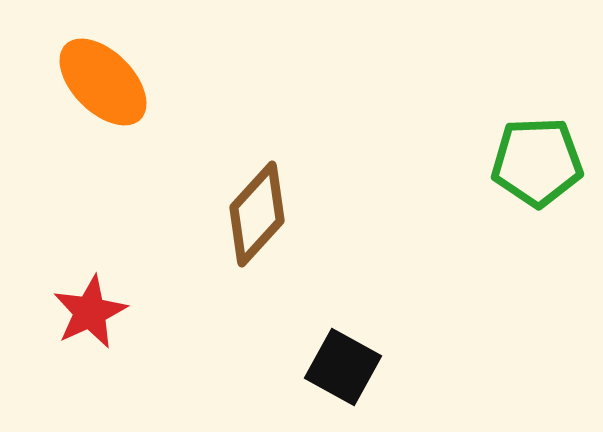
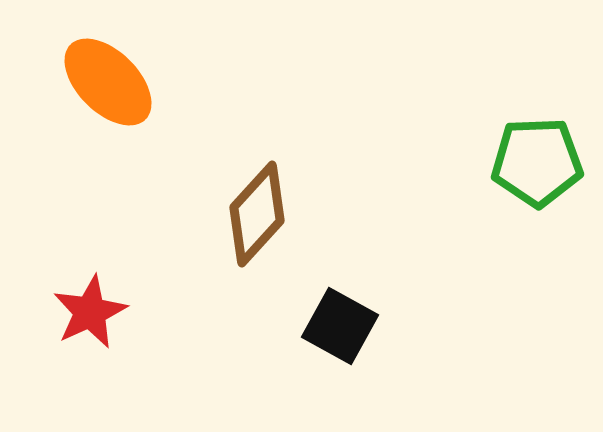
orange ellipse: moved 5 px right
black square: moved 3 px left, 41 px up
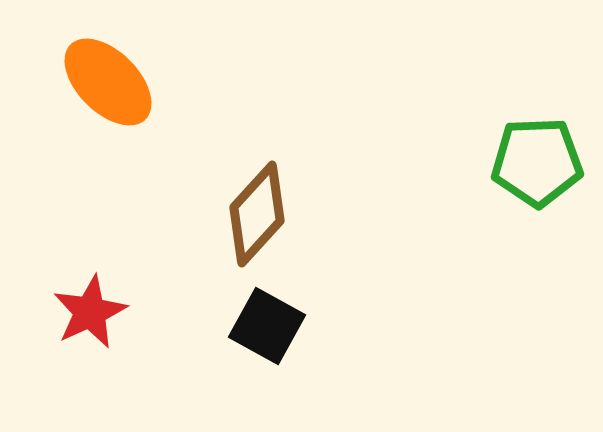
black square: moved 73 px left
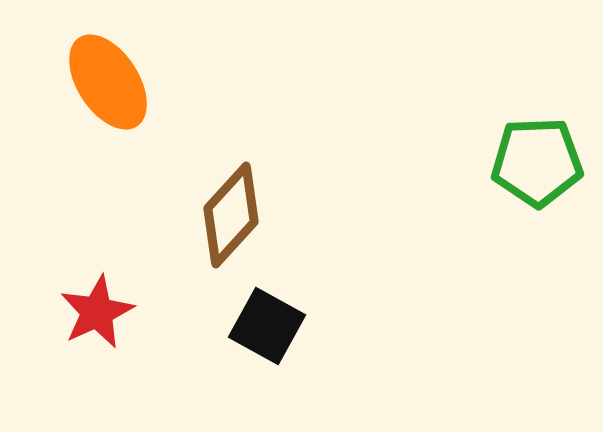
orange ellipse: rotated 12 degrees clockwise
brown diamond: moved 26 px left, 1 px down
red star: moved 7 px right
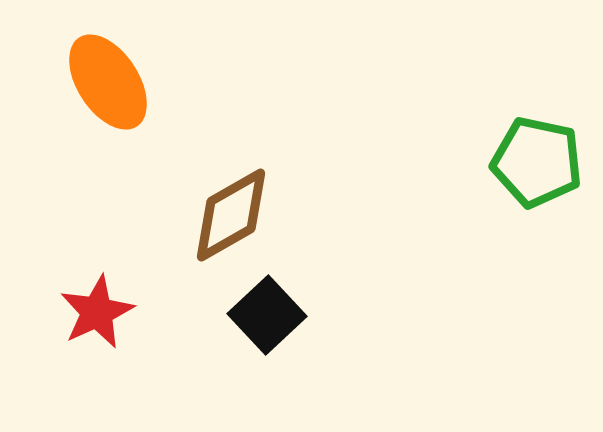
green pentagon: rotated 14 degrees clockwise
brown diamond: rotated 18 degrees clockwise
black square: moved 11 px up; rotated 18 degrees clockwise
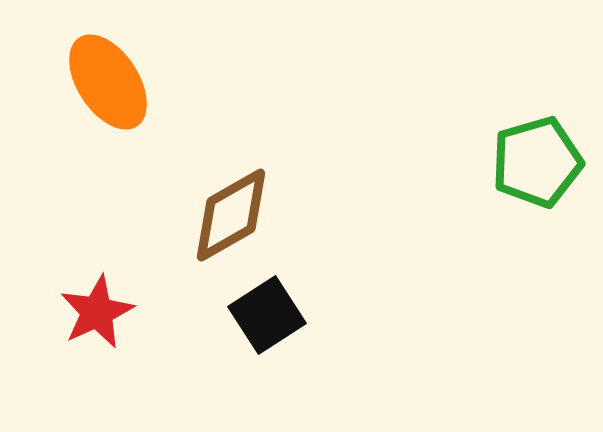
green pentagon: rotated 28 degrees counterclockwise
black square: rotated 10 degrees clockwise
